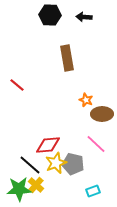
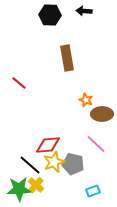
black arrow: moved 6 px up
red line: moved 2 px right, 2 px up
yellow star: moved 2 px left, 1 px up
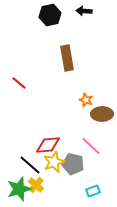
black hexagon: rotated 15 degrees counterclockwise
pink line: moved 5 px left, 2 px down
green star: rotated 15 degrees counterclockwise
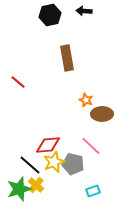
red line: moved 1 px left, 1 px up
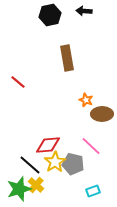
yellow star: moved 1 px right; rotated 10 degrees counterclockwise
